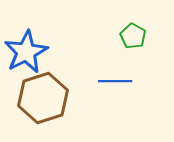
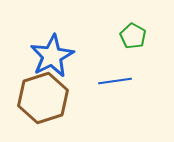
blue star: moved 26 px right, 4 px down
blue line: rotated 8 degrees counterclockwise
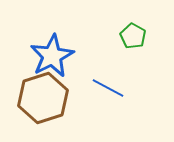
blue line: moved 7 px left, 7 px down; rotated 36 degrees clockwise
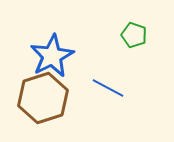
green pentagon: moved 1 px right, 1 px up; rotated 10 degrees counterclockwise
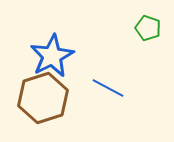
green pentagon: moved 14 px right, 7 px up
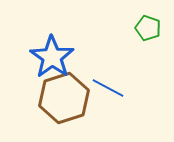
blue star: moved 1 px down; rotated 9 degrees counterclockwise
brown hexagon: moved 21 px right
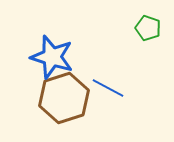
blue star: rotated 18 degrees counterclockwise
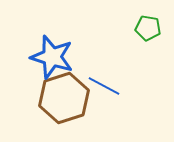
green pentagon: rotated 10 degrees counterclockwise
blue line: moved 4 px left, 2 px up
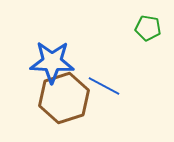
blue star: moved 5 px down; rotated 15 degrees counterclockwise
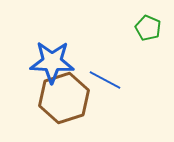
green pentagon: rotated 15 degrees clockwise
blue line: moved 1 px right, 6 px up
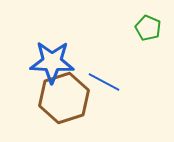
blue line: moved 1 px left, 2 px down
